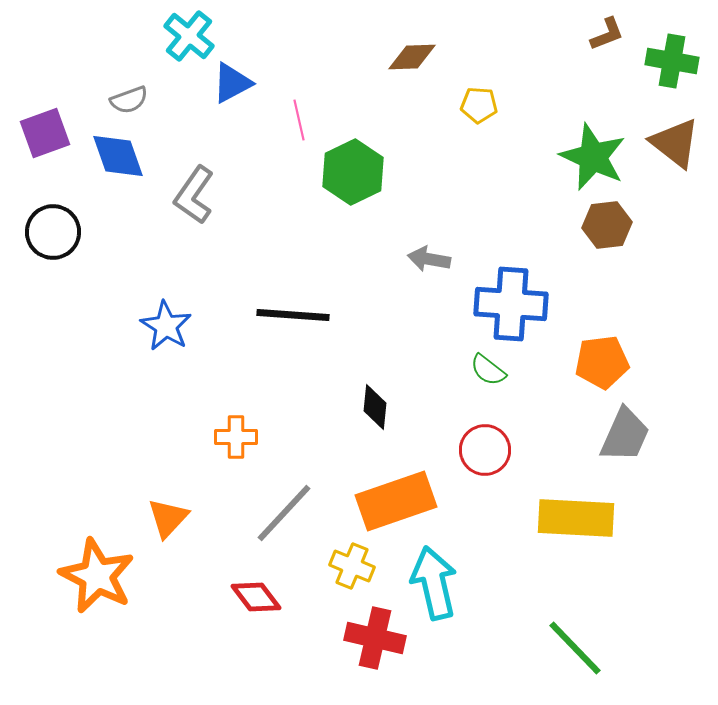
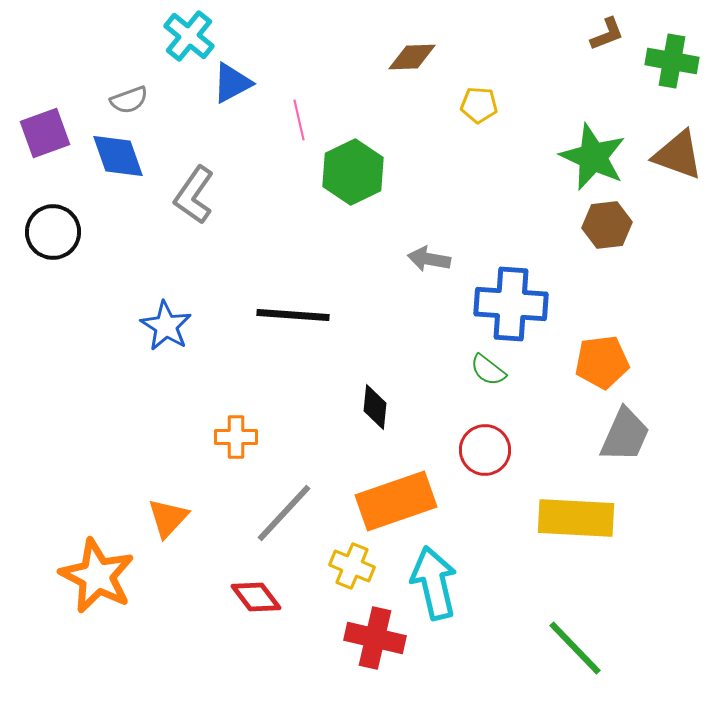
brown triangle: moved 3 px right, 12 px down; rotated 18 degrees counterclockwise
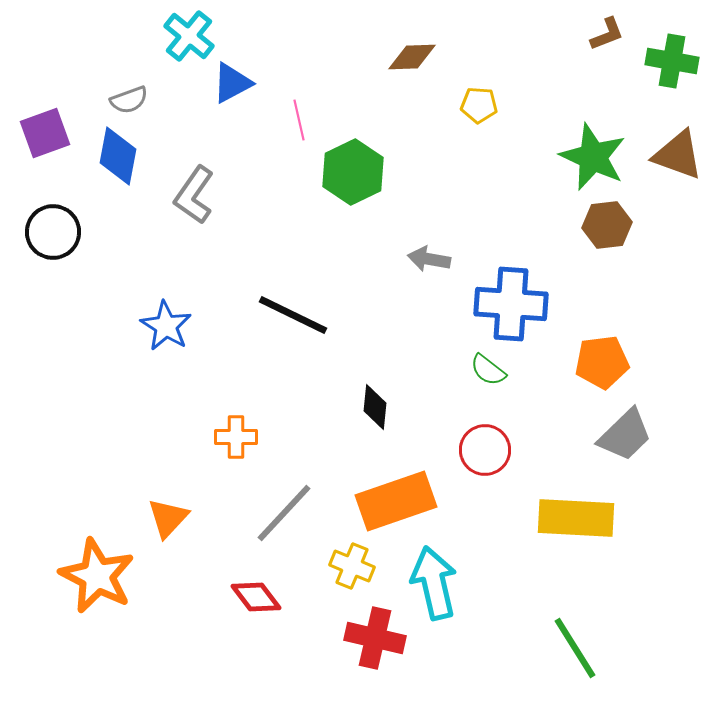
blue diamond: rotated 30 degrees clockwise
black line: rotated 22 degrees clockwise
gray trapezoid: rotated 22 degrees clockwise
green line: rotated 12 degrees clockwise
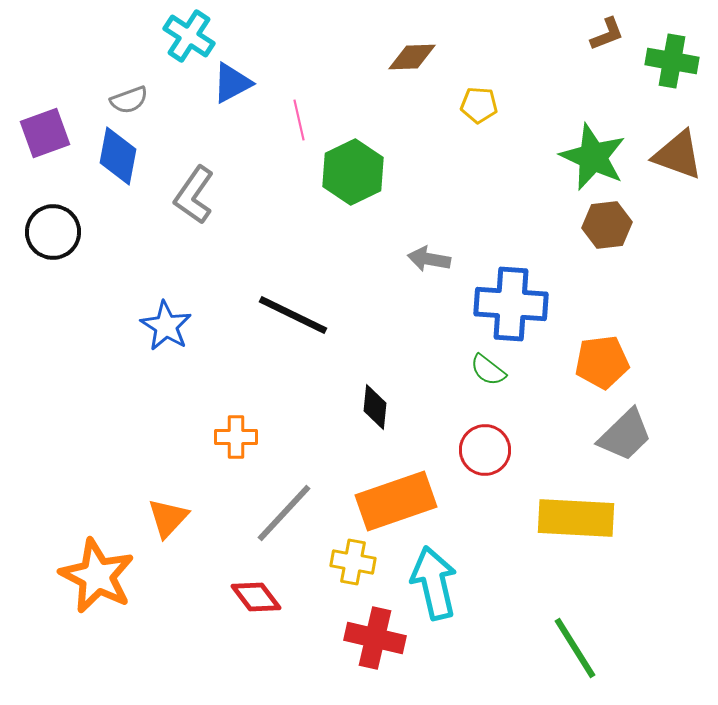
cyan cross: rotated 6 degrees counterclockwise
yellow cross: moved 1 px right, 4 px up; rotated 12 degrees counterclockwise
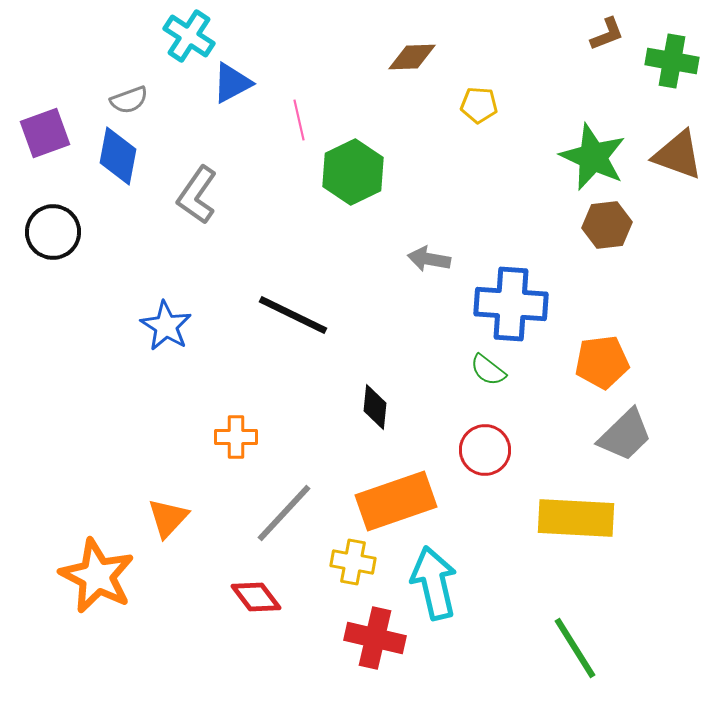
gray L-shape: moved 3 px right
